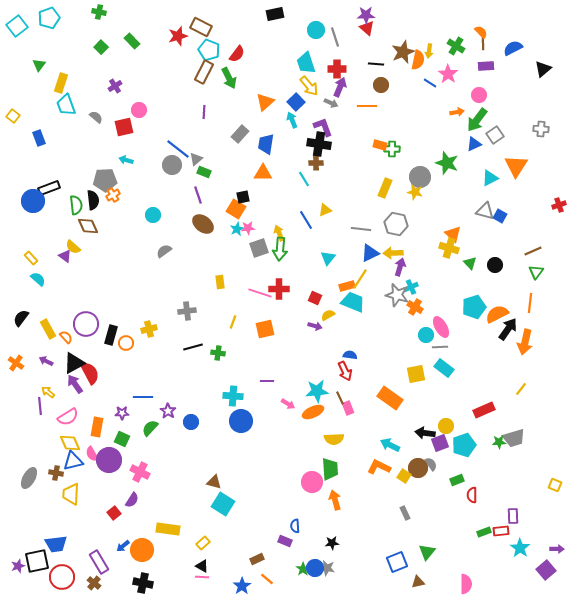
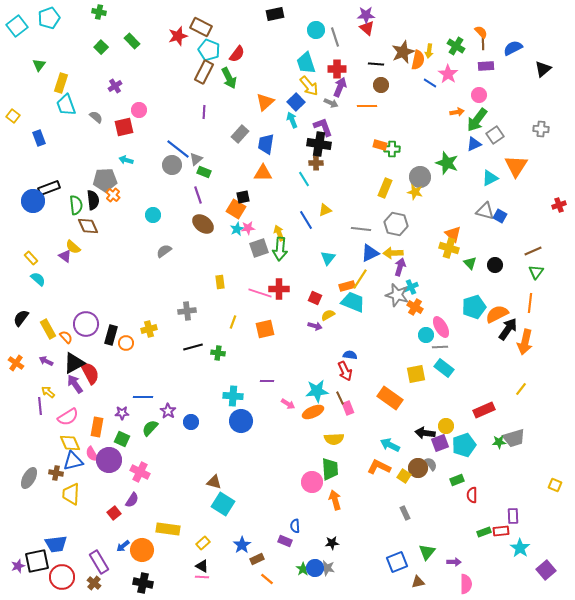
orange cross at (113, 195): rotated 16 degrees counterclockwise
purple arrow at (557, 549): moved 103 px left, 13 px down
blue star at (242, 586): moved 41 px up
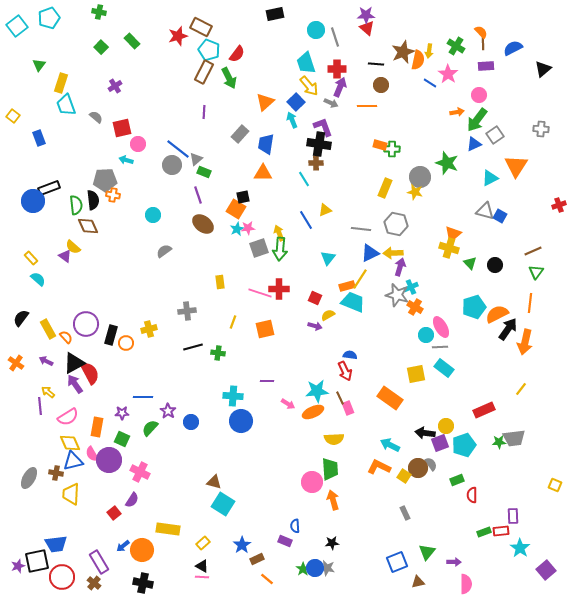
pink circle at (139, 110): moved 1 px left, 34 px down
red square at (124, 127): moved 2 px left, 1 px down
orange cross at (113, 195): rotated 32 degrees counterclockwise
orange triangle at (453, 234): rotated 36 degrees clockwise
gray trapezoid at (514, 438): rotated 10 degrees clockwise
orange arrow at (335, 500): moved 2 px left
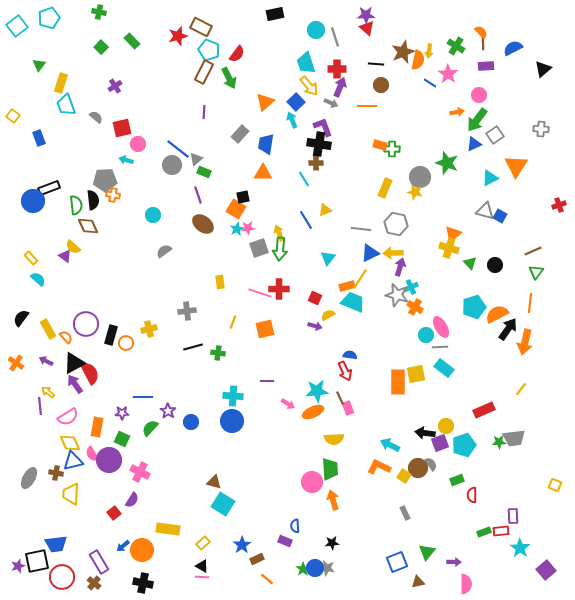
orange rectangle at (390, 398): moved 8 px right, 16 px up; rotated 55 degrees clockwise
blue circle at (241, 421): moved 9 px left
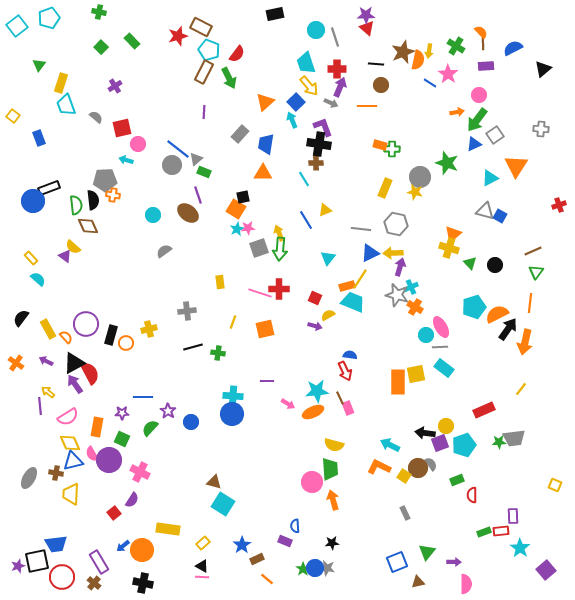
brown ellipse at (203, 224): moved 15 px left, 11 px up
blue circle at (232, 421): moved 7 px up
yellow semicircle at (334, 439): moved 6 px down; rotated 18 degrees clockwise
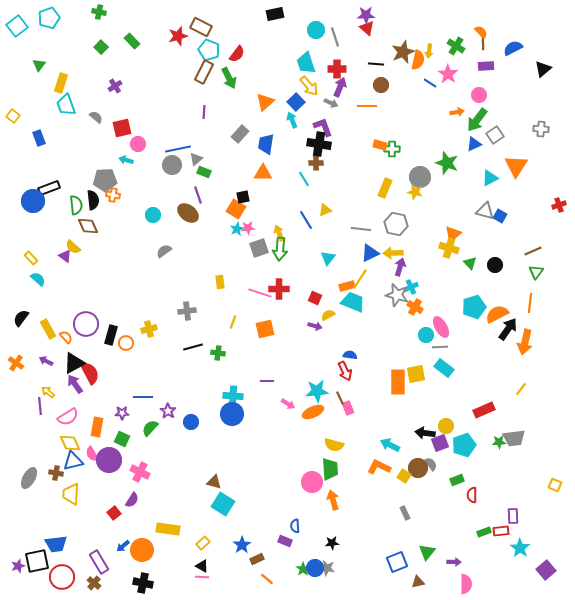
blue line at (178, 149): rotated 50 degrees counterclockwise
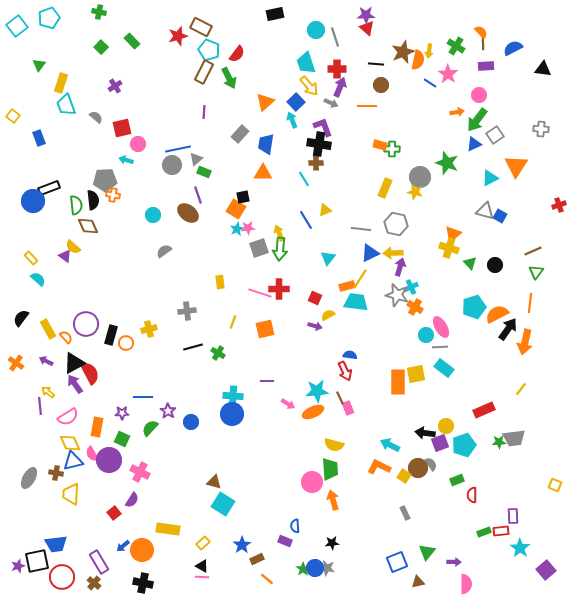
black triangle at (543, 69): rotated 48 degrees clockwise
cyan trapezoid at (353, 302): moved 3 px right; rotated 15 degrees counterclockwise
green cross at (218, 353): rotated 24 degrees clockwise
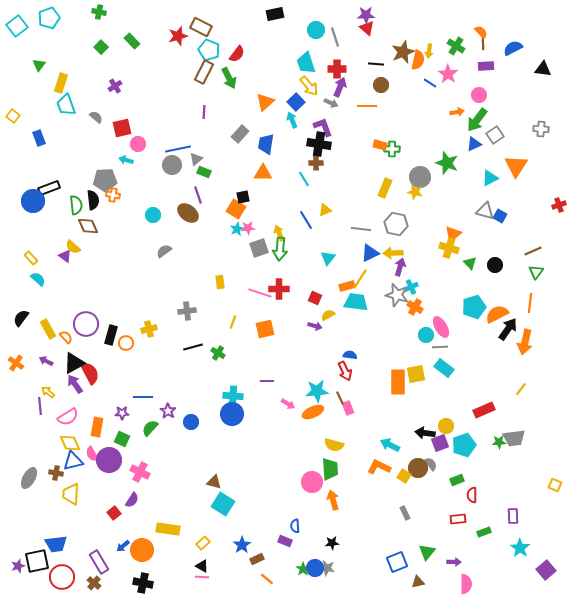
red rectangle at (501, 531): moved 43 px left, 12 px up
